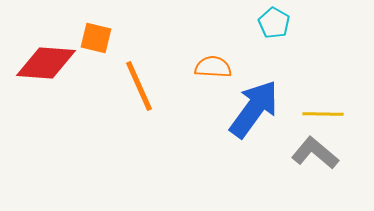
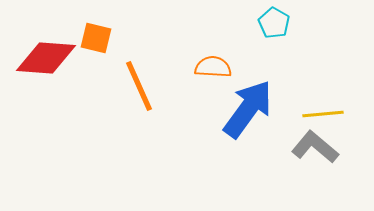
red diamond: moved 5 px up
blue arrow: moved 6 px left
yellow line: rotated 6 degrees counterclockwise
gray L-shape: moved 6 px up
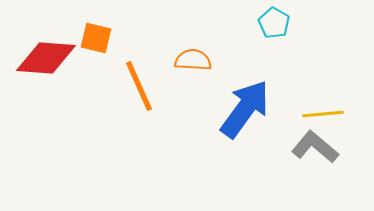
orange semicircle: moved 20 px left, 7 px up
blue arrow: moved 3 px left
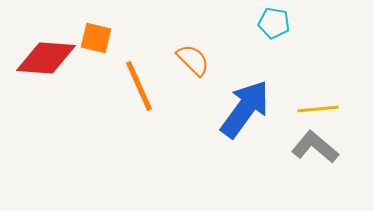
cyan pentagon: rotated 20 degrees counterclockwise
orange semicircle: rotated 42 degrees clockwise
yellow line: moved 5 px left, 5 px up
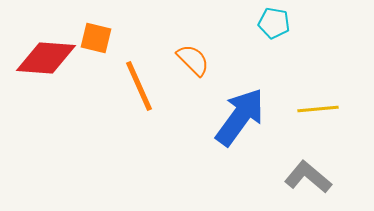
blue arrow: moved 5 px left, 8 px down
gray L-shape: moved 7 px left, 30 px down
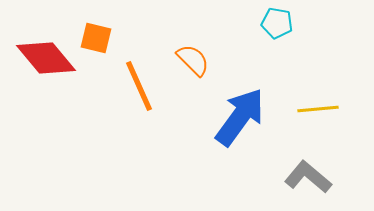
cyan pentagon: moved 3 px right
red diamond: rotated 46 degrees clockwise
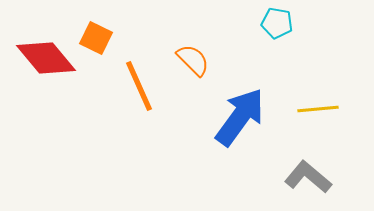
orange square: rotated 12 degrees clockwise
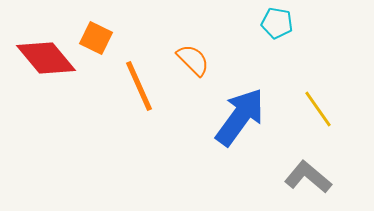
yellow line: rotated 60 degrees clockwise
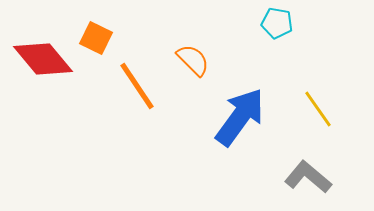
red diamond: moved 3 px left, 1 px down
orange line: moved 2 px left; rotated 10 degrees counterclockwise
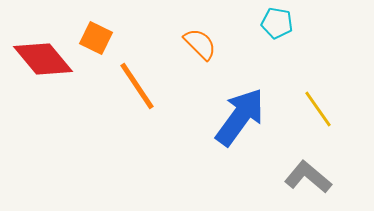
orange semicircle: moved 7 px right, 16 px up
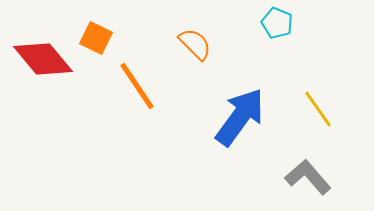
cyan pentagon: rotated 12 degrees clockwise
orange semicircle: moved 5 px left
gray L-shape: rotated 9 degrees clockwise
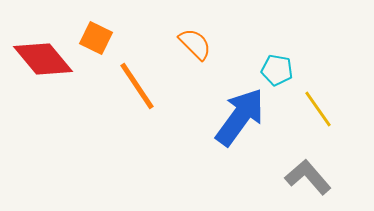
cyan pentagon: moved 47 px down; rotated 12 degrees counterclockwise
